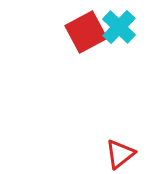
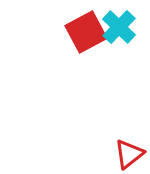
red triangle: moved 9 px right
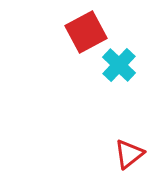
cyan cross: moved 38 px down
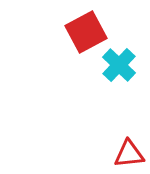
red triangle: rotated 32 degrees clockwise
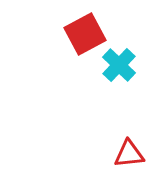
red square: moved 1 px left, 2 px down
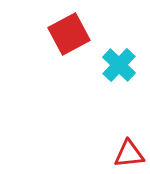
red square: moved 16 px left
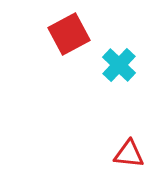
red triangle: rotated 12 degrees clockwise
